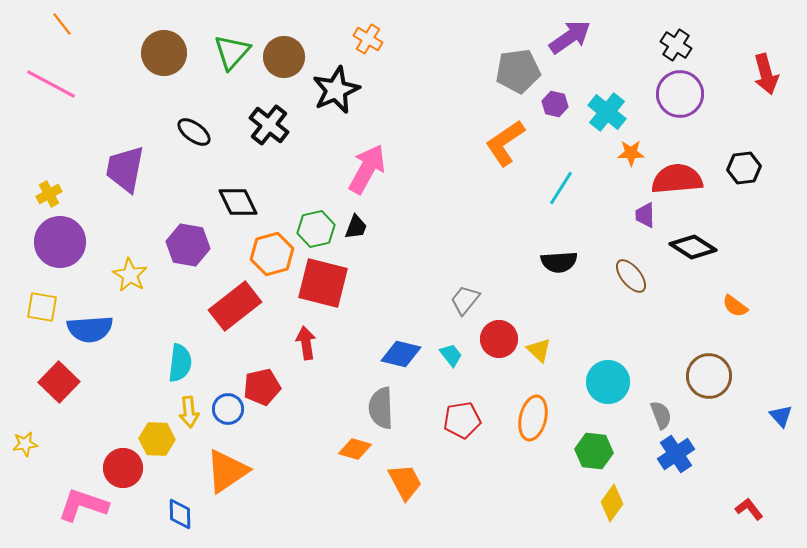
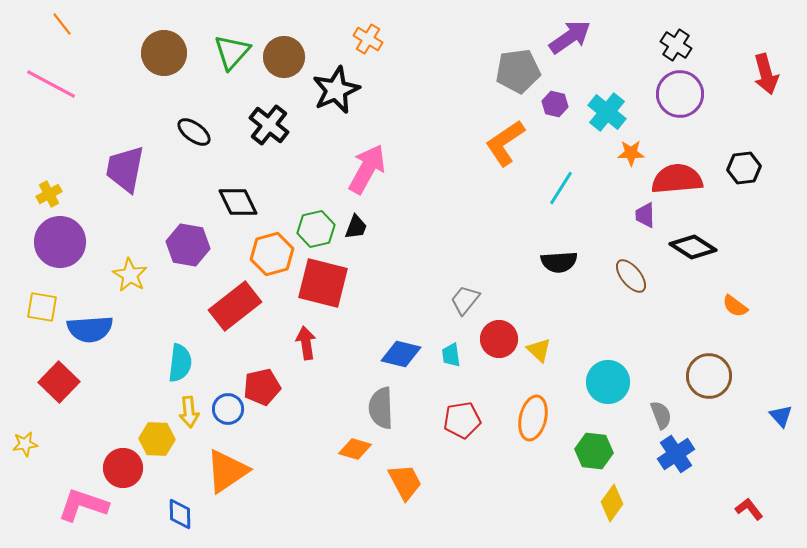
cyan trapezoid at (451, 355): rotated 150 degrees counterclockwise
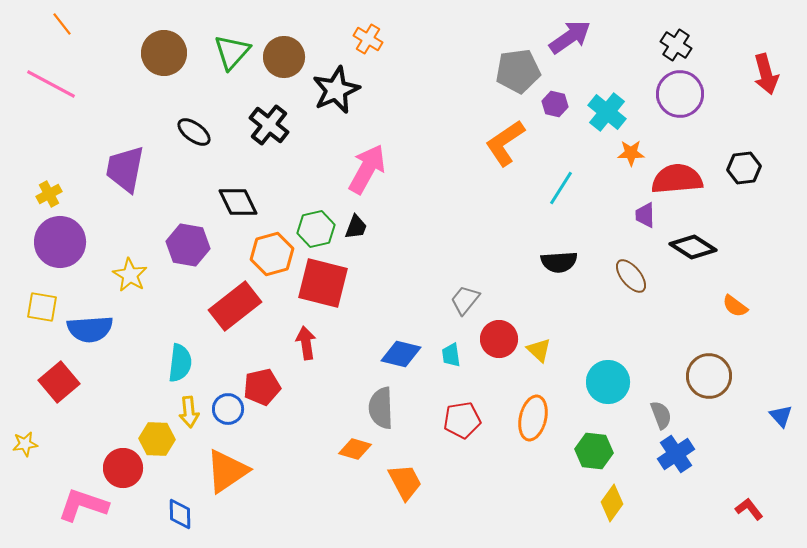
red square at (59, 382): rotated 6 degrees clockwise
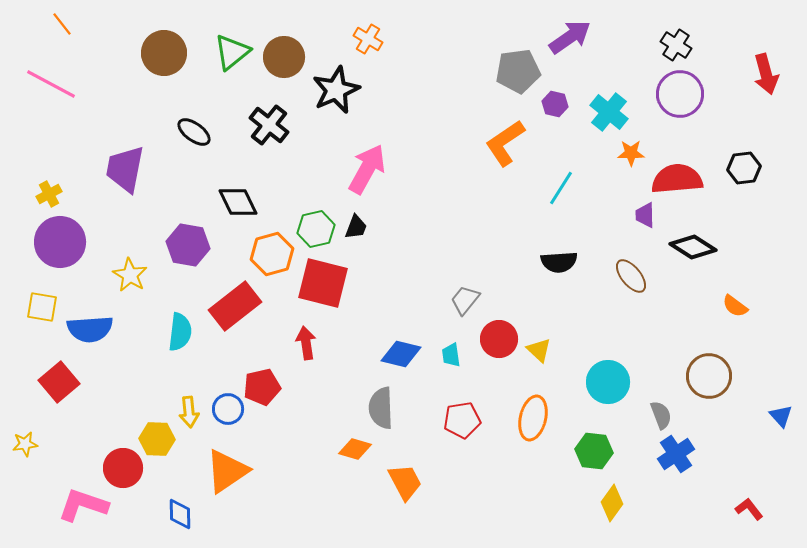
green triangle at (232, 52): rotated 9 degrees clockwise
cyan cross at (607, 112): moved 2 px right
cyan semicircle at (180, 363): moved 31 px up
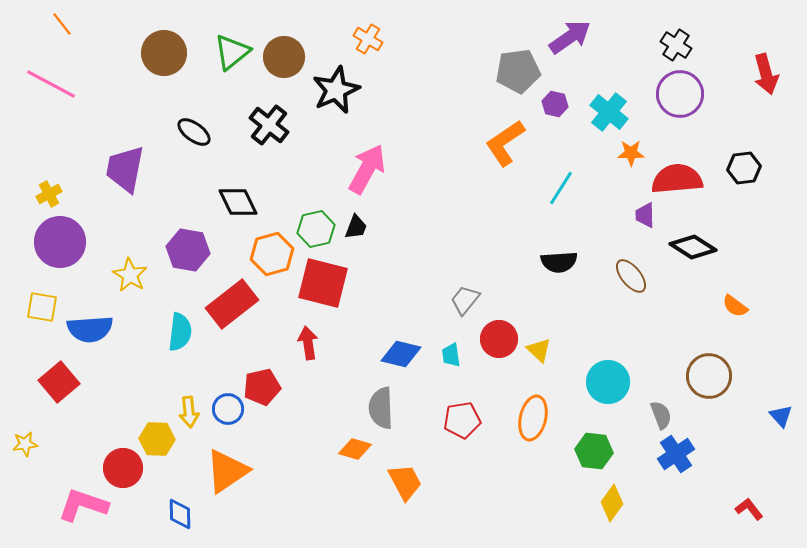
purple hexagon at (188, 245): moved 5 px down
red rectangle at (235, 306): moved 3 px left, 2 px up
red arrow at (306, 343): moved 2 px right
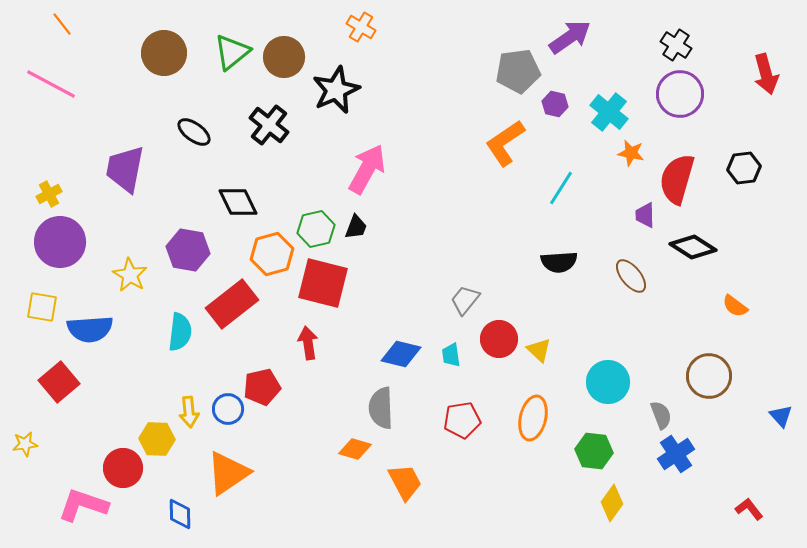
orange cross at (368, 39): moved 7 px left, 12 px up
orange star at (631, 153): rotated 12 degrees clockwise
red semicircle at (677, 179): rotated 69 degrees counterclockwise
orange triangle at (227, 471): moved 1 px right, 2 px down
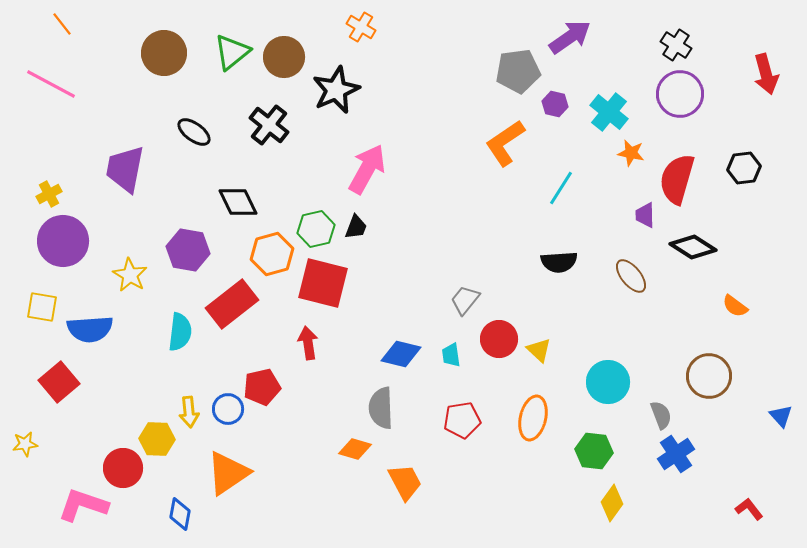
purple circle at (60, 242): moved 3 px right, 1 px up
blue diamond at (180, 514): rotated 12 degrees clockwise
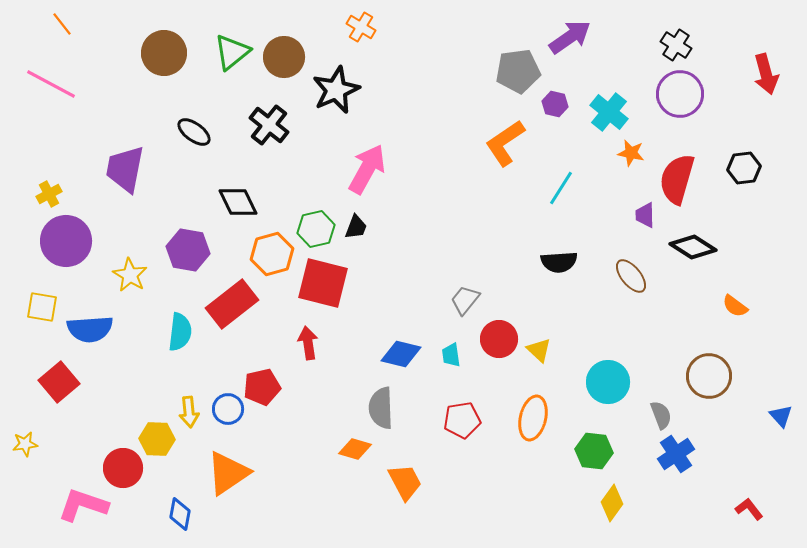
purple circle at (63, 241): moved 3 px right
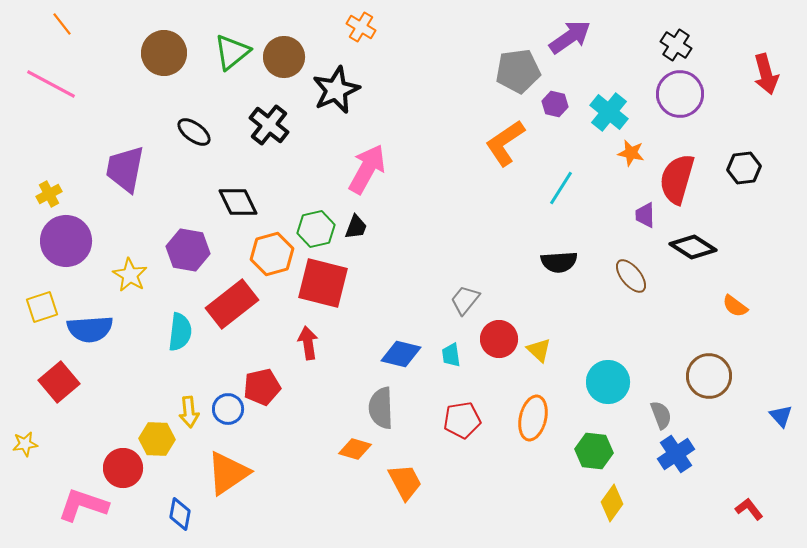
yellow square at (42, 307): rotated 28 degrees counterclockwise
